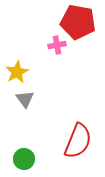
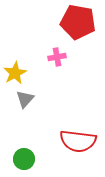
pink cross: moved 12 px down
yellow star: moved 2 px left, 1 px down
gray triangle: rotated 18 degrees clockwise
red semicircle: rotated 75 degrees clockwise
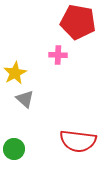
pink cross: moved 1 px right, 2 px up; rotated 12 degrees clockwise
gray triangle: rotated 30 degrees counterclockwise
green circle: moved 10 px left, 10 px up
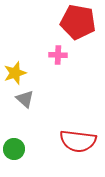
yellow star: rotated 10 degrees clockwise
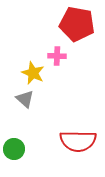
red pentagon: moved 1 px left, 2 px down
pink cross: moved 1 px left, 1 px down
yellow star: moved 18 px right; rotated 30 degrees counterclockwise
red semicircle: rotated 6 degrees counterclockwise
